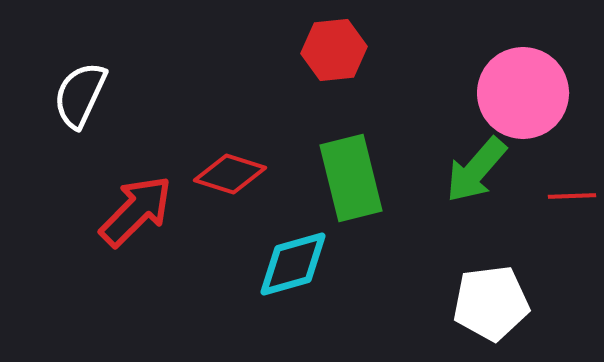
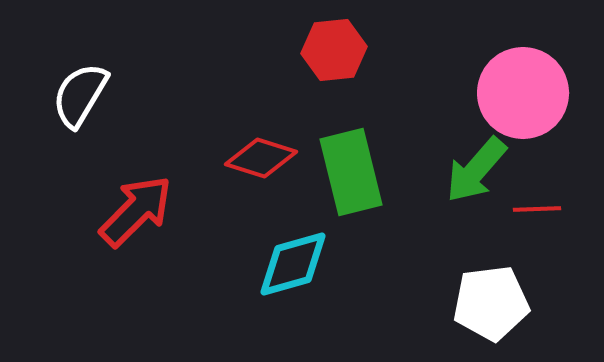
white semicircle: rotated 6 degrees clockwise
red diamond: moved 31 px right, 16 px up
green rectangle: moved 6 px up
red line: moved 35 px left, 13 px down
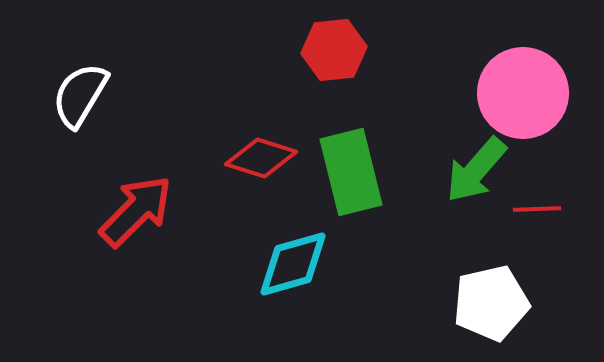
white pentagon: rotated 6 degrees counterclockwise
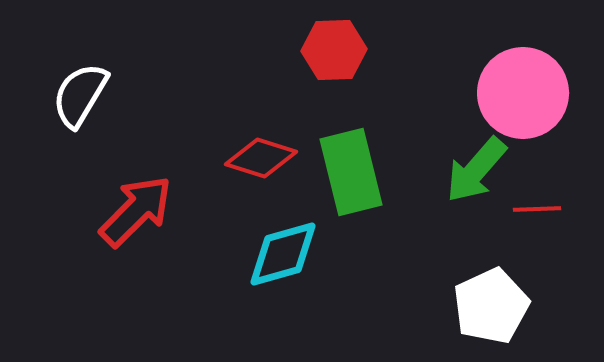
red hexagon: rotated 4 degrees clockwise
cyan diamond: moved 10 px left, 10 px up
white pentagon: moved 3 px down; rotated 12 degrees counterclockwise
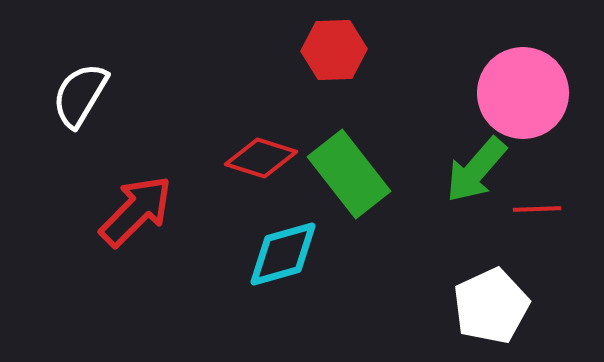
green rectangle: moved 2 px left, 2 px down; rotated 24 degrees counterclockwise
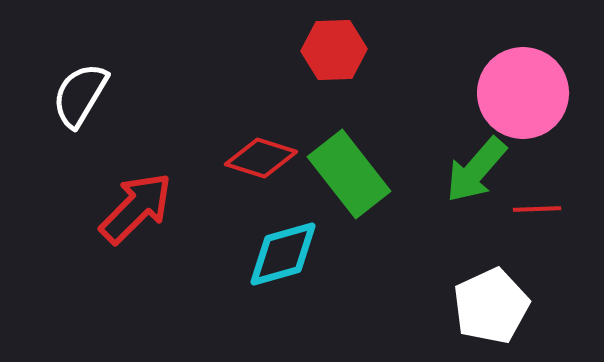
red arrow: moved 3 px up
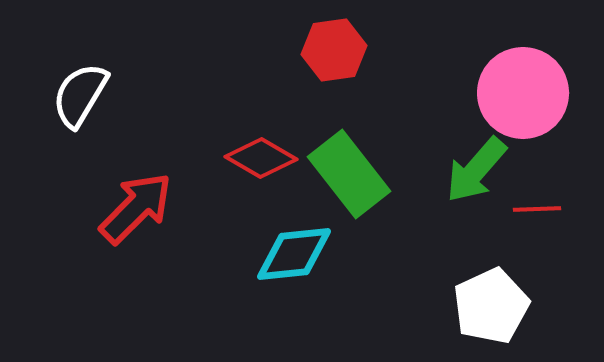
red hexagon: rotated 6 degrees counterclockwise
red diamond: rotated 12 degrees clockwise
cyan diamond: moved 11 px right; rotated 10 degrees clockwise
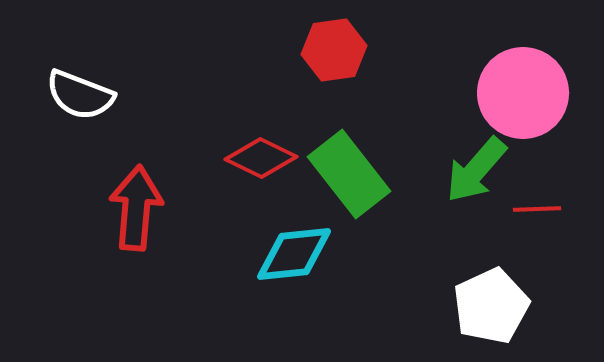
white semicircle: rotated 100 degrees counterclockwise
red diamond: rotated 4 degrees counterclockwise
red arrow: rotated 40 degrees counterclockwise
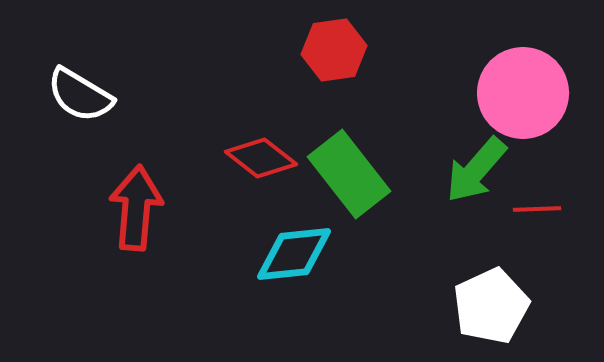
white semicircle: rotated 10 degrees clockwise
red diamond: rotated 12 degrees clockwise
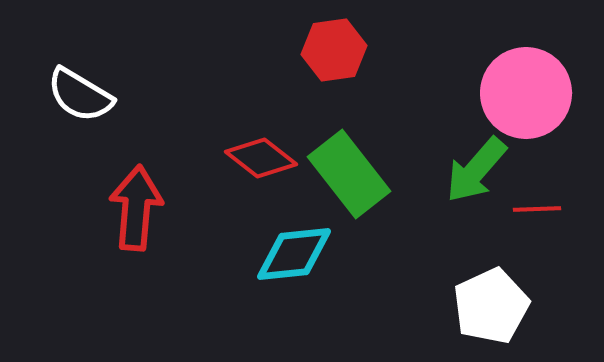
pink circle: moved 3 px right
